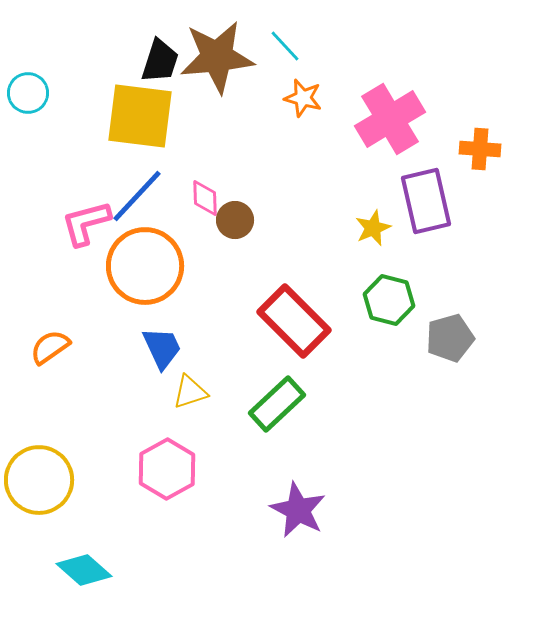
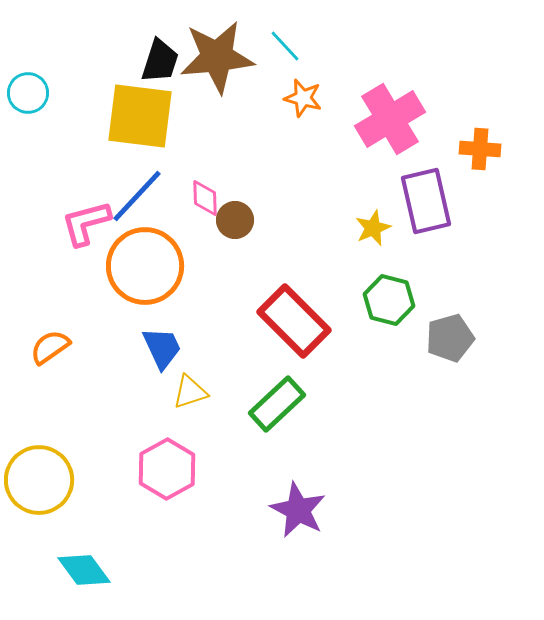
cyan diamond: rotated 12 degrees clockwise
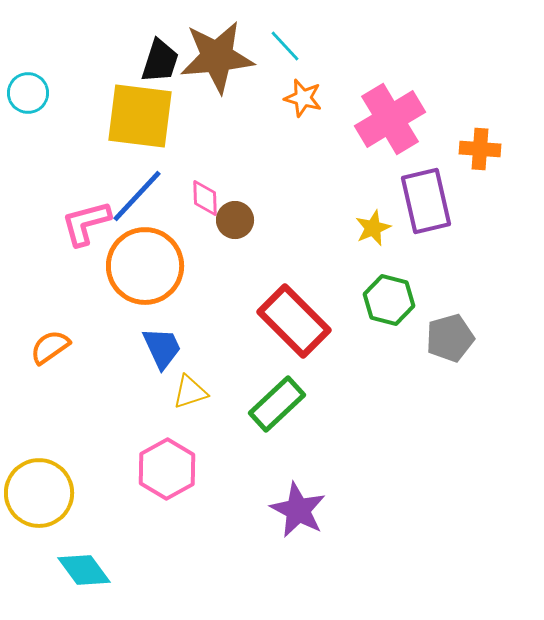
yellow circle: moved 13 px down
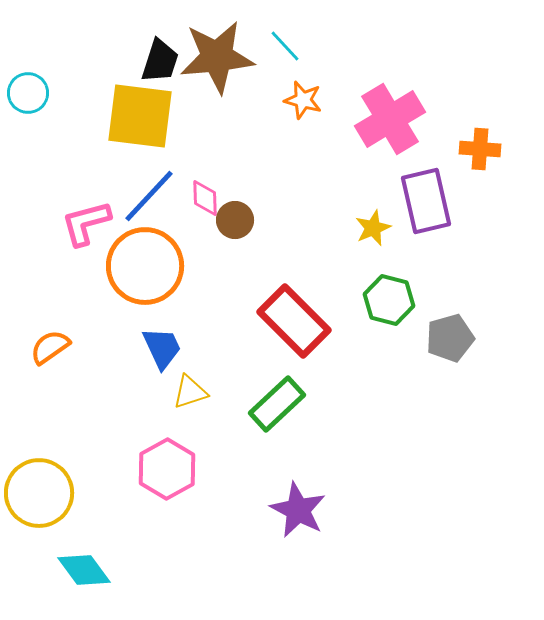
orange star: moved 2 px down
blue line: moved 12 px right
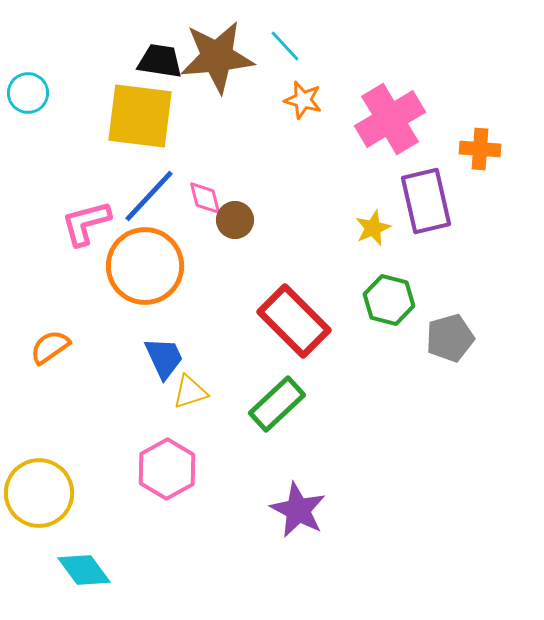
black trapezoid: rotated 99 degrees counterclockwise
pink diamond: rotated 12 degrees counterclockwise
blue trapezoid: moved 2 px right, 10 px down
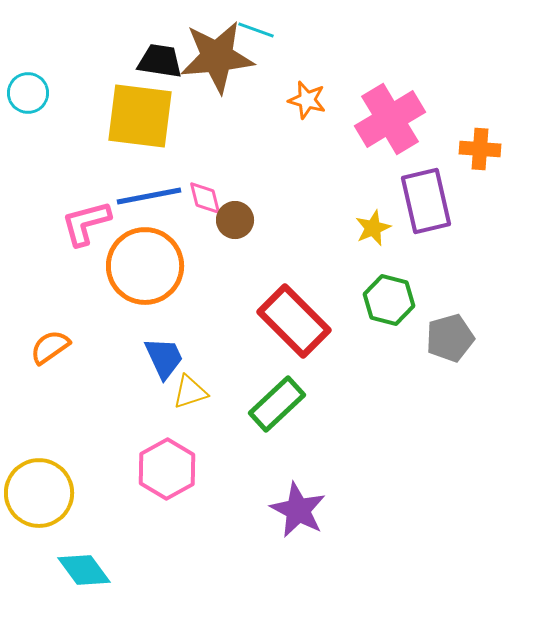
cyan line: moved 29 px left, 16 px up; rotated 27 degrees counterclockwise
orange star: moved 4 px right
blue line: rotated 36 degrees clockwise
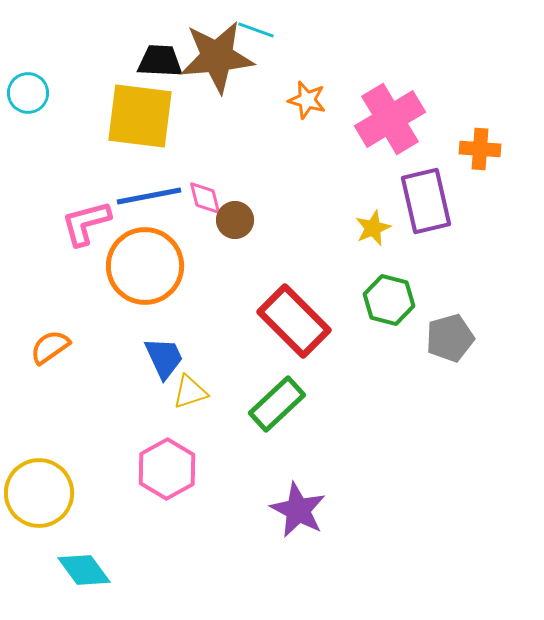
black trapezoid: rotated 6 degrees counterclockwise
